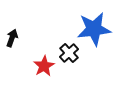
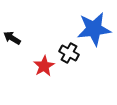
black arrow: rotated 78 degrees counterclockwise
black cross: rotated 18 degrees counterclockwise
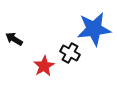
black arrow: moved 2 px right, 1 px down
black cross: moved 1 px right
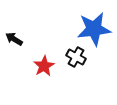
black cross: moved 6 px right, 4 px down
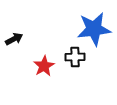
black arrow: rotated 120 degrees clockwise
black cross: moved 1 px left; rotated 30 degrees counterclockwise
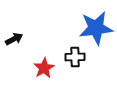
blue star: moved 2 px right, 1 px up
red star: moved 2 px down
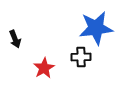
black arrow: moved 1 px right; rotated 96 degrees clockwise
black cross: moved 6 px right
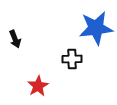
black cross: moved 9 px left, 2 px down
red star: moved 6 px left, 18 px down
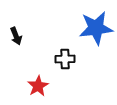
black arrow: moved 1 px right, 3 px up
black cross: moved 7 px left
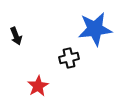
blue star: moved 1 px left, 1 px down
black cross: moved 4 px right, 1 px up; rotated 12 degrees counterclockwise
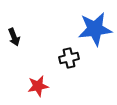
black arrow: moved 2 px left, 1 px down
red star: rotated 20 degrees clockwise
